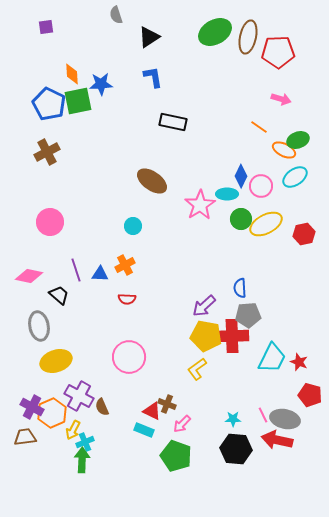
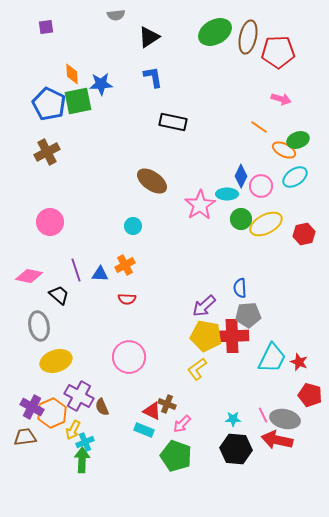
gray semicircle at (116, 15): rotated 78 degrees counterclockwise
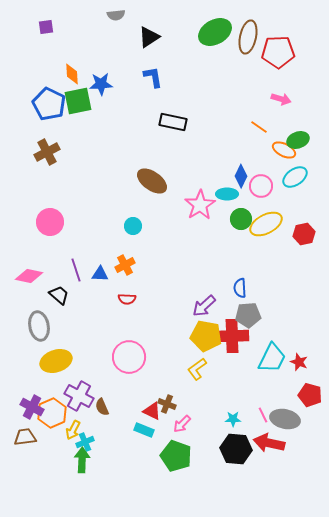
red arrow at (277, 440): moved 8 px left, 3 px down
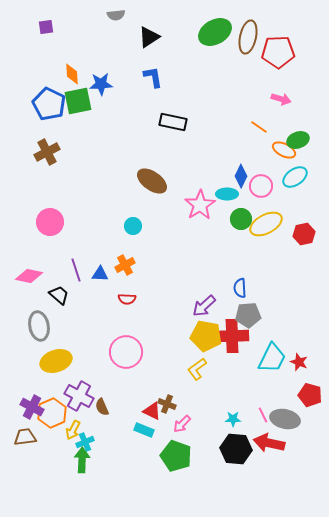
pink circle at (129, 357): moved 3 px left, 5 px up
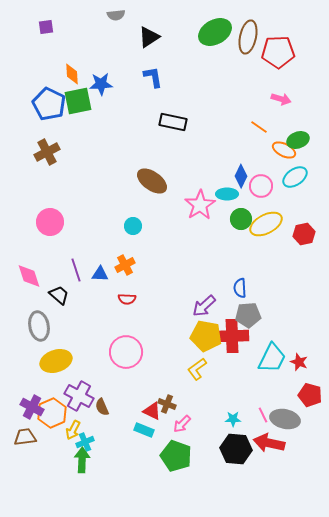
pink diamond at (29, 276): rotated 60 degrees clockwise
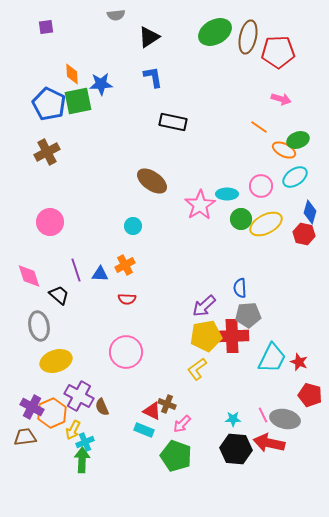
blue diamond at (241, 176): moved 69 px right, 36 px down; rotated 10 degrees counterclockwise
red hexagon at (304, 234): rotated 25 degrees clockwise
yellow pentagon at (206, 336): rotated 20 degrees counterclockwise
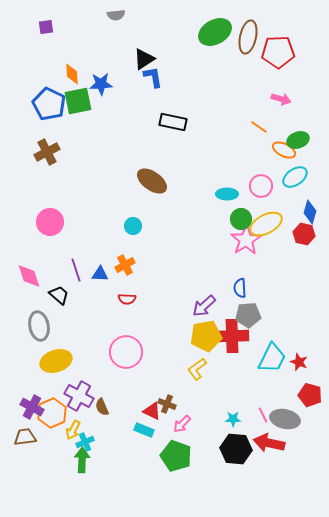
black triangle at (149, 37): moved 5 px left, 22 px down
pink star at (200, 205): moved 46 px right, 35 px down
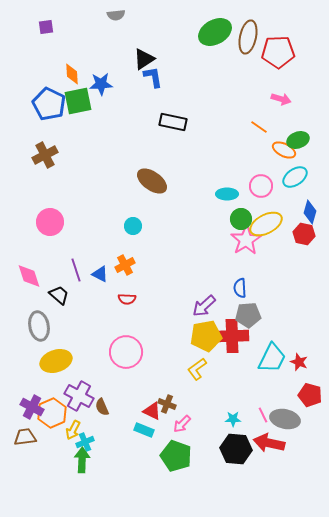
brown cross at (47, 152): moved 2 px left, 3 px down
blue triangle at (100, 274): rotated 24 degrees clockwise
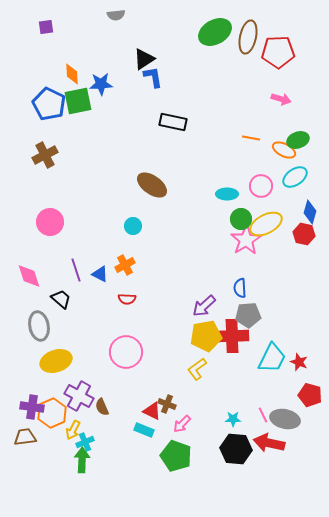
orange line at (259, 127): moved 8 px left, 11 px down; rotated 24 degrees counterclockwise
brown ellipse at (152, 181): moved 4 px down
black trapezoid at (59, 295): moved 2 px right, 4 px down
purple cross at (32, 407): rotated 20 degrees counterclockwise
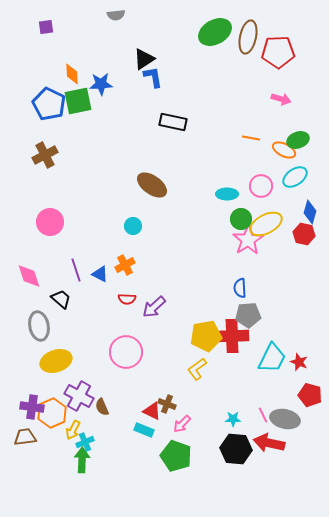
pink star at (246, 240): moved 2 px right
purple arrow at (204, 306): moved 50 px left, 1 px down
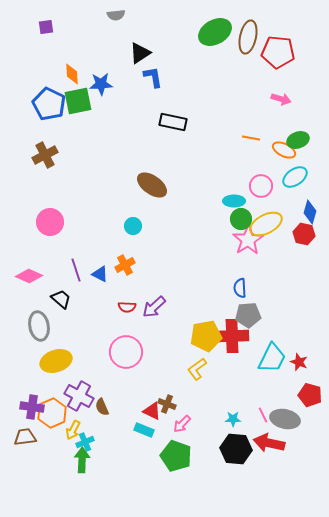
red pentagon at (278, 52): rotated 8 degrees clockwise
black triangle at (144, 59): moved 4 px left, 6 px up
cyan ellipse at (227, 194): moved 7 px right, 7 px down
pink diamond at (29, 276): rotated 48 degrees counterclockwise
red semicircle at (127, 299): moved 8 px down
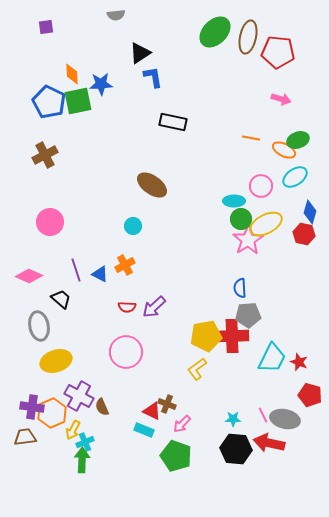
green ellipse at (215, 32): rotated 16 degrees counterclockwise
blue pentagon at (49, 104): moved 2 px up
